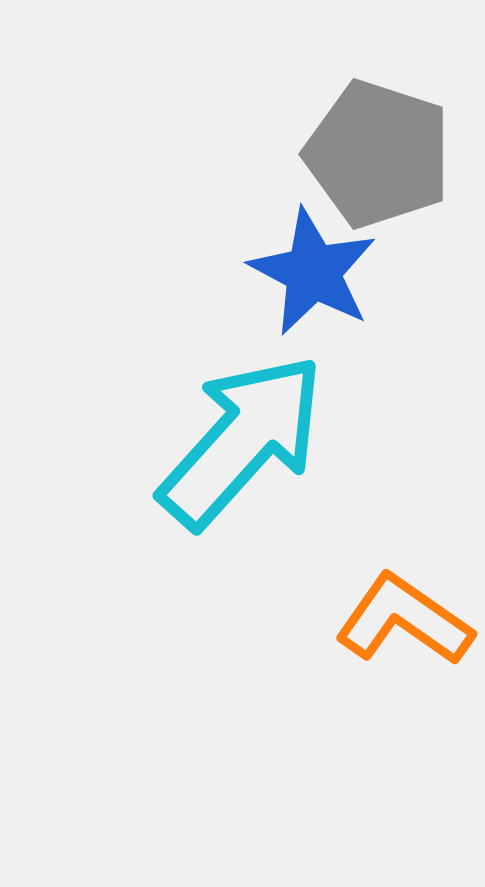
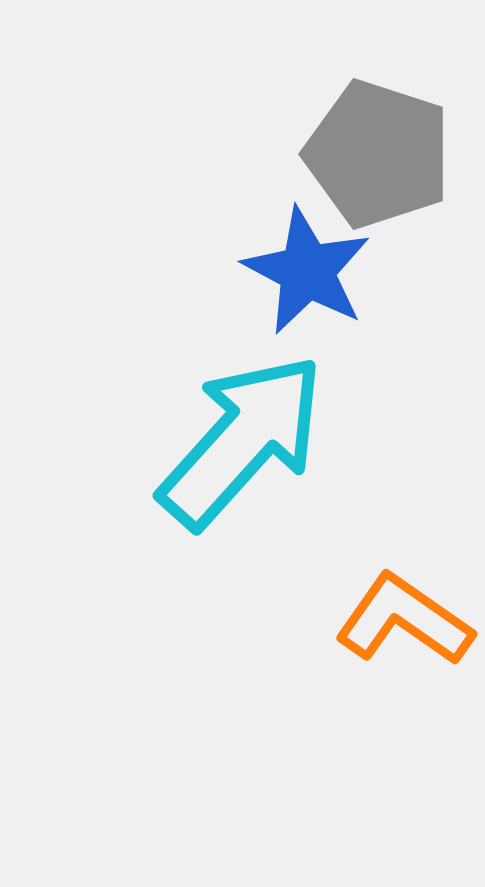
blue star: moved 6 px left, 1 px up
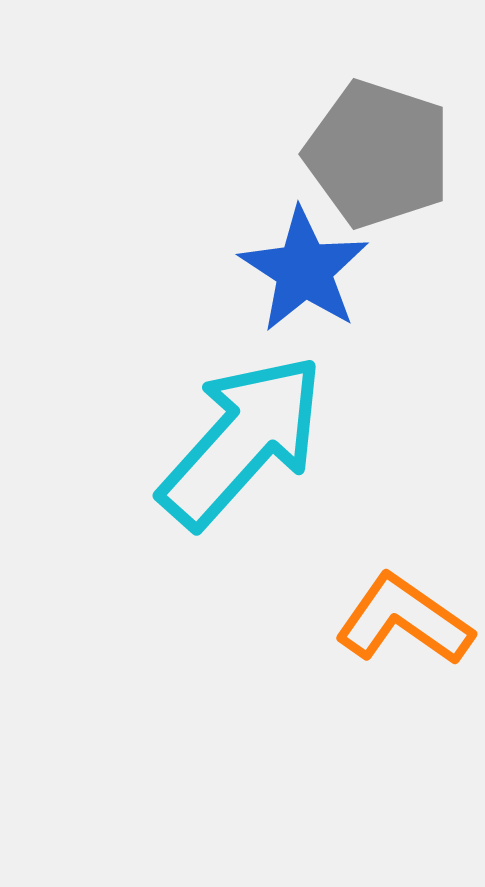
blue star: moved 3 px left, 1 px up; rotated 5 degrees clockwise
